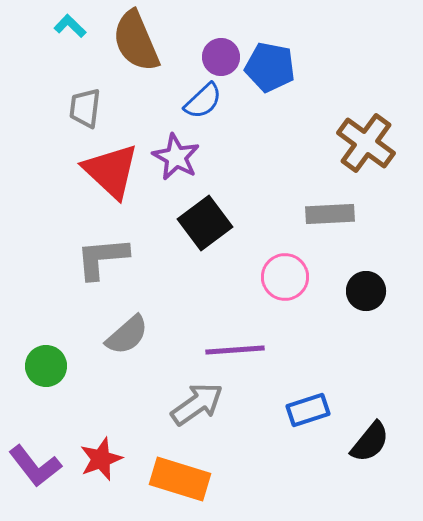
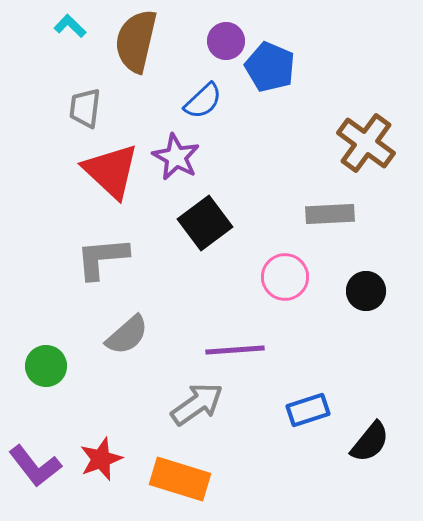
brown semicircle: rotated 36 degrees clockwise
purple circle: moved 5 px right, 16 px up
blue pentagon: rotated 12 degrees clockwise
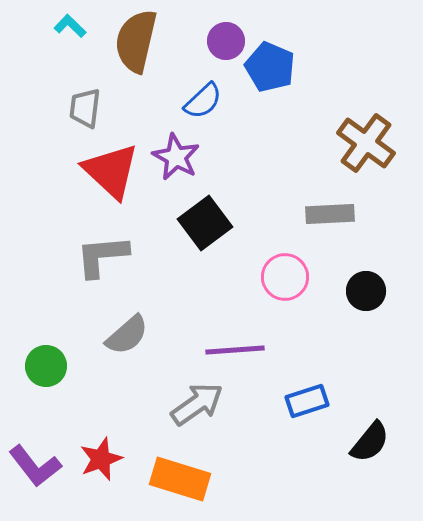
gray L-shape: moved 2 px up
blue rectangle: moved 1 px left, 9 px up
